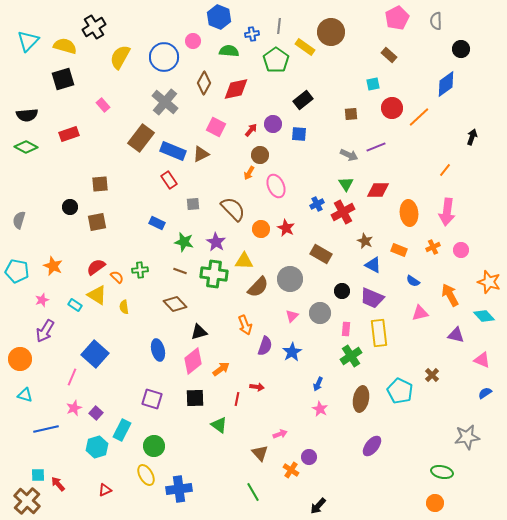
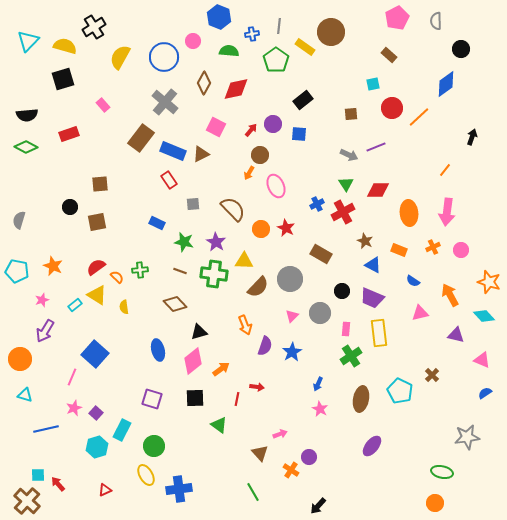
cyan rectangle at (75, 305): rotated 72 degrees counterclockwise
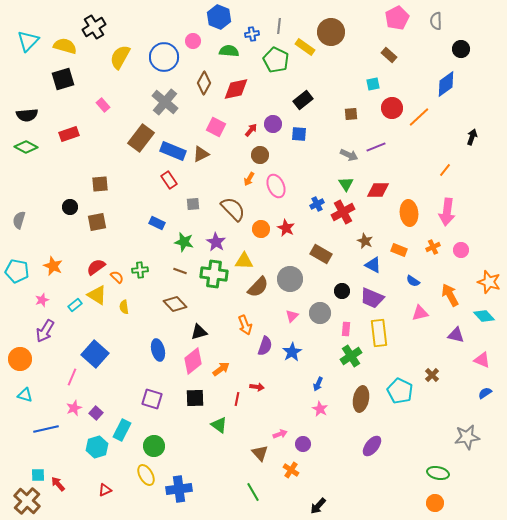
green pentagon at (276, 60): rotated 10 degrees counterclockwise
orange arrow at (249, 173): moved 6 px down
purple circle at (309, 457): moved 6 px left, 13 px up
green ellipse at (442, 472): moved 4 px left, 1 px down
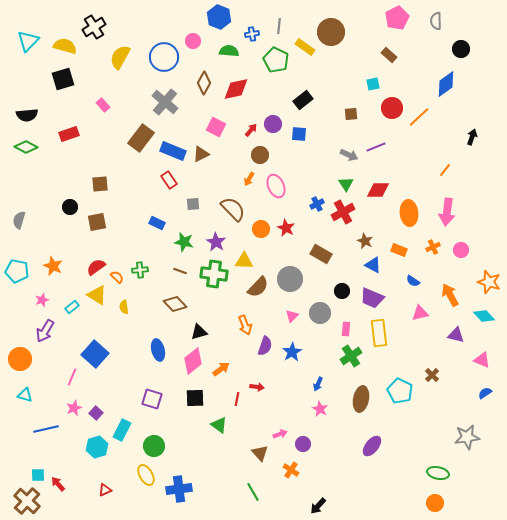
cyan rectangle at (75, 305): moved 3 px left, 2 px down
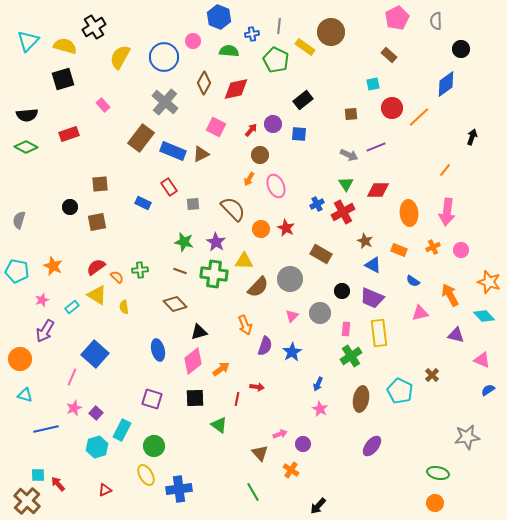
red rectangle at (169, 180): moved 7 px down
blue rectangle at (157, 223): moved 14 px left, 20 px up
blue semicircle at (485, 393): moved 3 px right, 3 px up
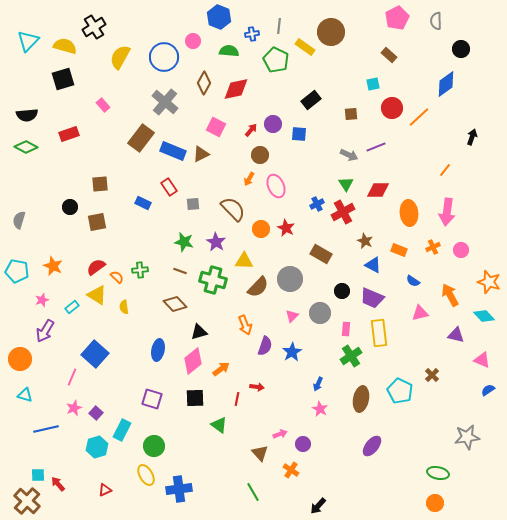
black rectangle at (303, 100): moved 8 px right
green cross at (214, 274): moved 1 px left, 6 px down; rotated 8 degrees clockwise
blue ellipse at (158, 350): rotated 25 degrees clockwise
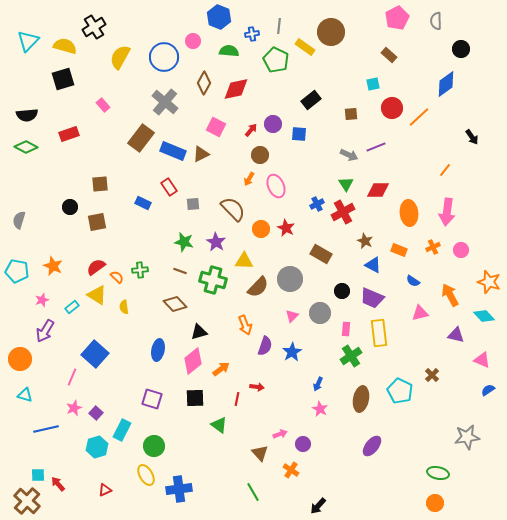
black arrow at (472, 137): rotated 126 degrees clockwise
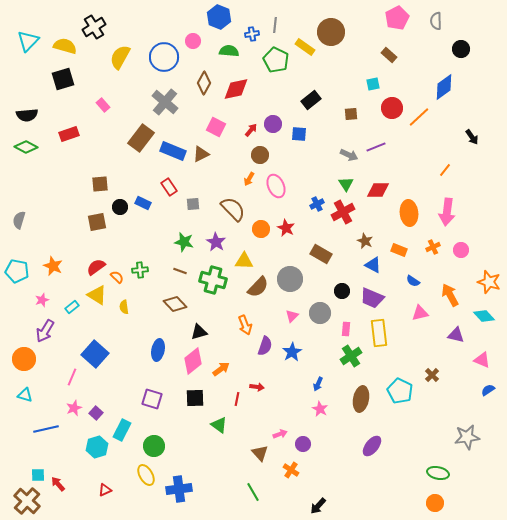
gray line at (279, 26): moved 4 px left, 1 px up
blue diamond at (446, 84): moved 2 px left, 3 px down
black circle at (70, 207): moved 50 px right
orange circle at (20, 359): moved 4 px right
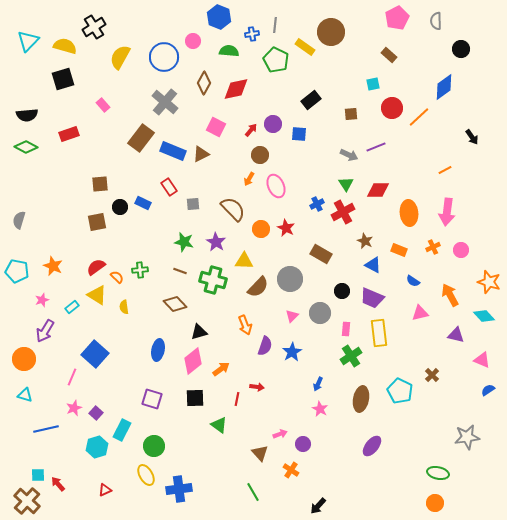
orange line at (445, 170): rotated 24 degrees clockwise
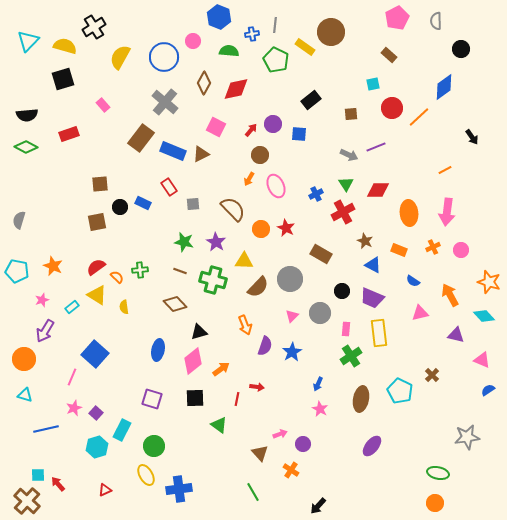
blue cross at (317, 204): moved 1 px left, 10 px up
